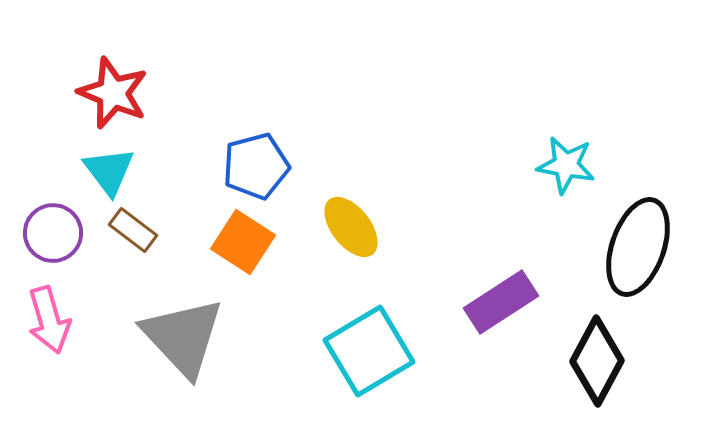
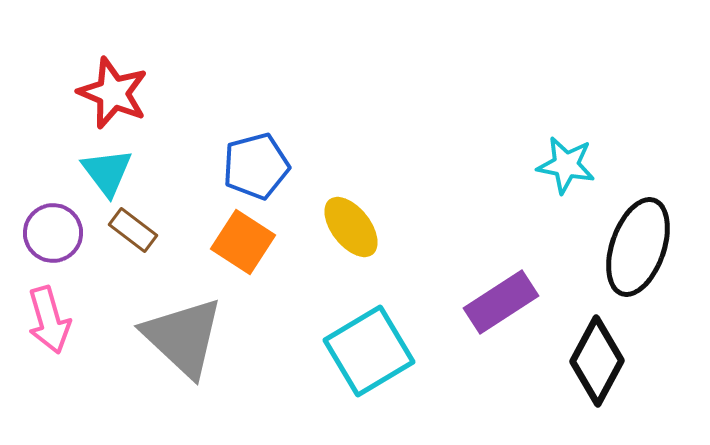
cyan triangle: moved 2 px left, 1 px down
gray triangle: rotated 4 degrees counterclockwise
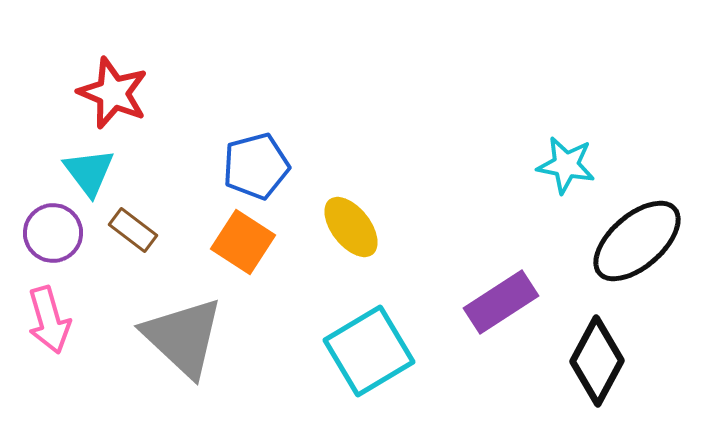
cyan triangle: moved 18 px left
black ellipse: moved 1 px left, 6 px up; rotated 30 degrees clockwise
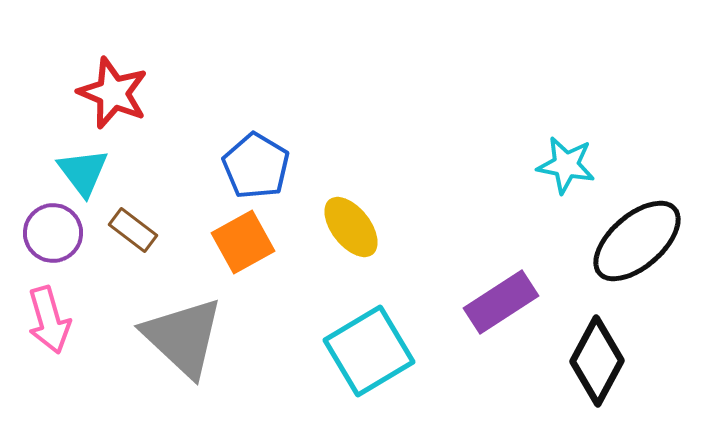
blue pentagon: rotated 26 degrees counterclockwise
cyan triangle: moved 6 px left
orange square: rotated 28 degrees clockwise
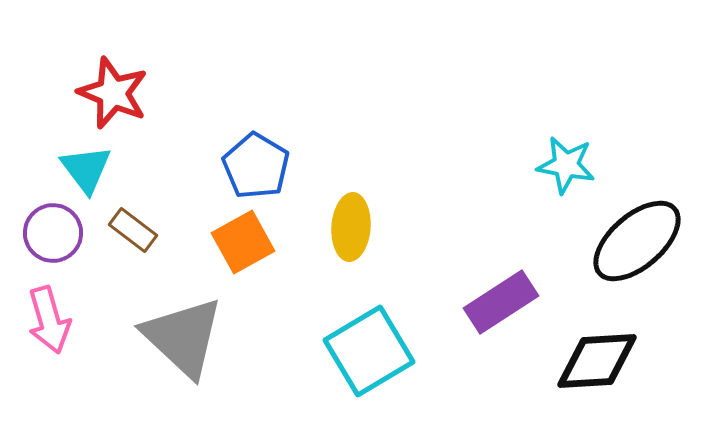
cyan triangle: moved 3 px right, 3 px up
yellow ellipse: rotated 42 degrees clockwise
black diamond: rotated 58 degrees clockwise
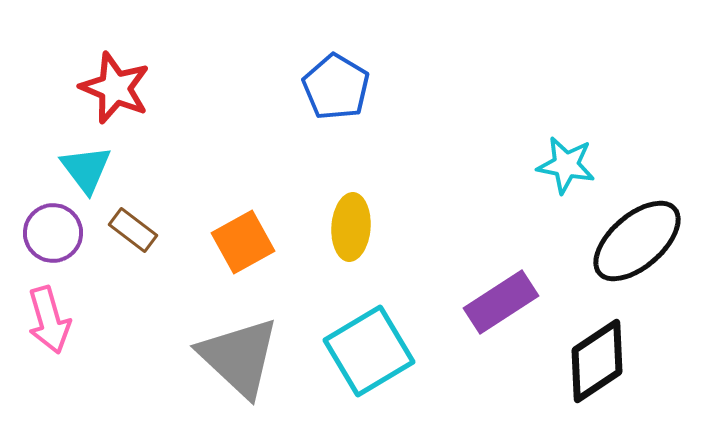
red star: moved 2 px right, 5 px up
blue pentagon: moved 80 px right, 79 px up
gray triangle: moved 56 px right, 20 px down
black diamond: rotated 30 degrees counterclockwise
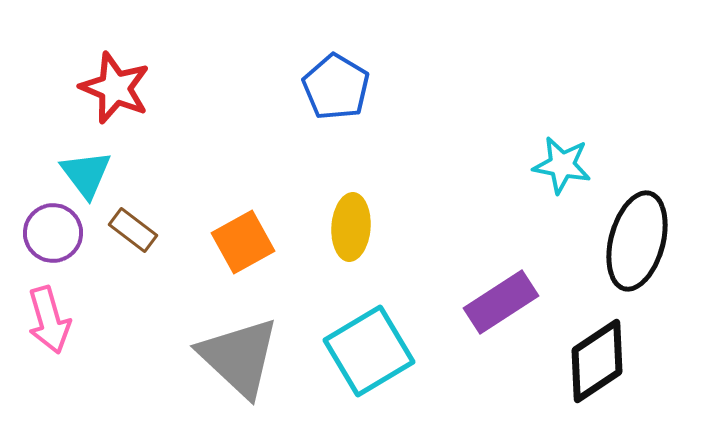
cyan star: moved 4 px left
cyan triangle: moved 5 px down
black ellipse: rotated 34 degrees counterclockwise
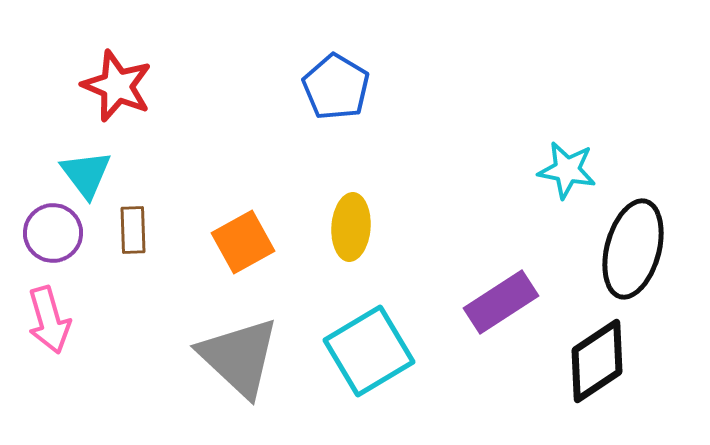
red star: moved 2 px right, 2 px up
cyan star: moved 5 px right, 5 px down
brown rectangle: rotated 51 degrees clockwise
black ellipse: moved 4 px left, 8 px down
